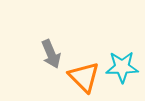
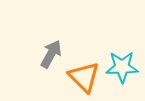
gray arrow: rotated 128 degrees counterclockwise
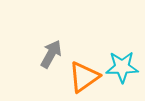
orange triangle: rotated 40 degrees clockwise
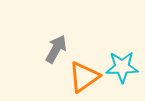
gray arrow: moved 5 px right, 5 px up
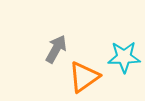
cyan star: moved 2 px right, 10 px up
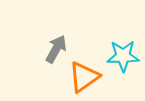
cyan star: moved 1 px left, 1 px up
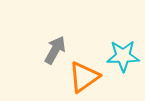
gray arrow: moved 1 px left, 1 px down
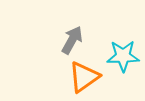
gray arrow: moved 17 px right, 10 px up
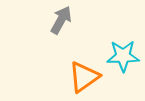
gray arrow: moved 11 px left, 20 px up
